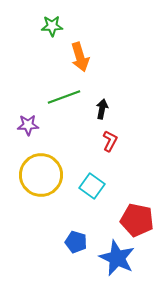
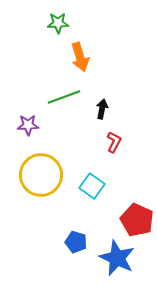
green star: moved 6 px right, 3 px up
red L-shape: moved 4 px right, 1 px down
red pentagon: rotated 12 degrees clockwise
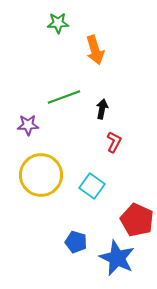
orange arrow: moved 15 px right, 7 px up
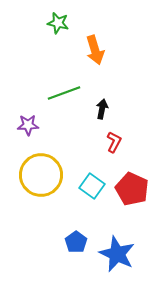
green star: rotated 15 degrees clockwise
green line: moved 4 px up
red pentagon: moved 5 px left, 31 px up
blue pentagon: rotated 20 degrees clockwise
blue star: moved 4 px up
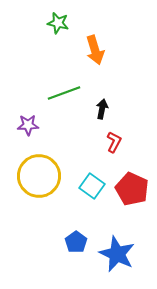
yellow circle: moved 2 px left, 1 px down
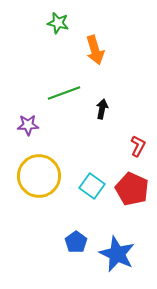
red L-shape: moved 24 px right, 4 px down
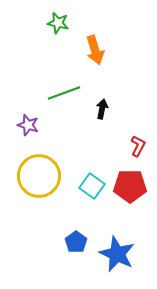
purple star: rotated 20 degrees clockwise
red pentagon: moved 2 px left, 3 px up; rotated 24 degrees counterclockwise
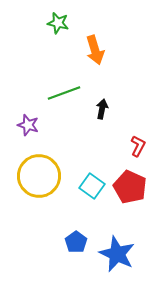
red pentagon: moved 1 px down; rotated 24 degrees clockwise
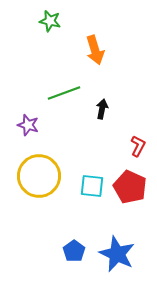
green star: moved 8 px left, 2 px up
cyan square: rotated 30 degrees counterclockwise
blue pentagon: moved 2 px left, 9 px down
